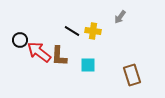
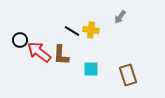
yellow cross: moved 2 px left, 1 px up
brown L-shape: moved 2 px right, 1 px up
cyan square: moved 3 px right, 4 px down
brown rectangle: moved 4 px left
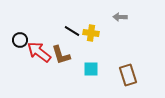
gray arrow: rotated 56 degrees clockwise
yellow cross: moved 3 px down
brown L-shape: rotated 20 degrees counterclockwise
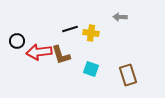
black line: moved 2 px left, 2 px up; rotated 49 degrees counterclockwise
black circle: moved 3 px left, 1 px down
red arrow: rotated 45 degrees counterclockwise
cyan square: rotated 21 degrees clockwise
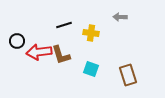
black line: moved 6 px left, 4 px up
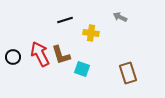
gray arrow: rotated 24 degrees clockwise
black line: moved 1 px right, 5 px up
black circle: moved 4 px left, 16 px down
red arrow: moved 1 px right, 2 px down; rotated 70 degrees clockwise
cyan square: moved 9 px left
brown rectangle: moved 2 px up
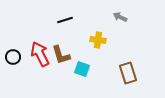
yellow cross: moved 7 px right, 7 px down
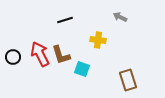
brown rectangle: moved 7 px down
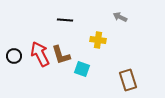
black line: rotated 21 degrees clockwise
black circle: moved 1 px right, 1 px up
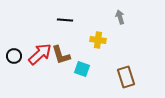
gray arrow: rotated 48 degrees clockwise
red arrow: rotated 75 degrees clockwise
brown rectangle: moved 2 px left, 3 px up
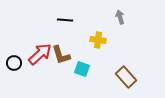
black circle: moved 7 px down
brown rectangle: rotated 25 degrees counterclockwise
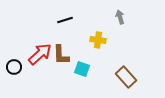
black line: rotated 21 degrees counterclockwise
brown L-shape: rotated 15 degrees clockwise
black circle: moved 4 px down
